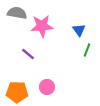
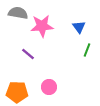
gray semicircle: moved 1 px right
blue triangle: moved 3 px up
pink circle: moved 2 px right
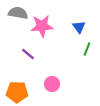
green line: moved 1 px up
pink circle: moved 3 px right, 3 px up
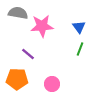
green line: moved 7 px left
orange pentagon: moved 13 px up
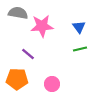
green line: rotated 56 degrees clockwise
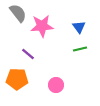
gray semicircle: rotated 42 degrees clockwise
pink circle: moved 4 px right, 1 px down
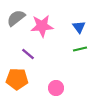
gray semicircle: moved 2 px left, 5 px down; rotated 90 degrees counterclockwise
pink circle: moved 3 px down
